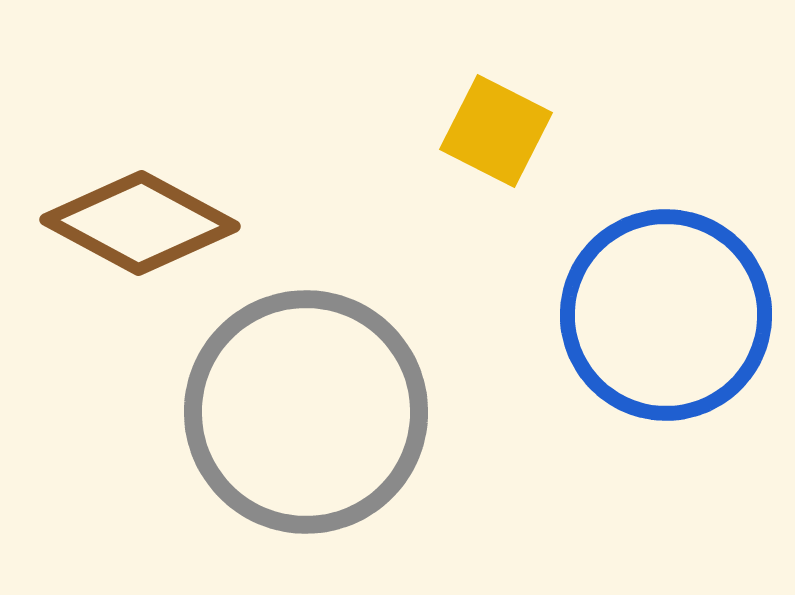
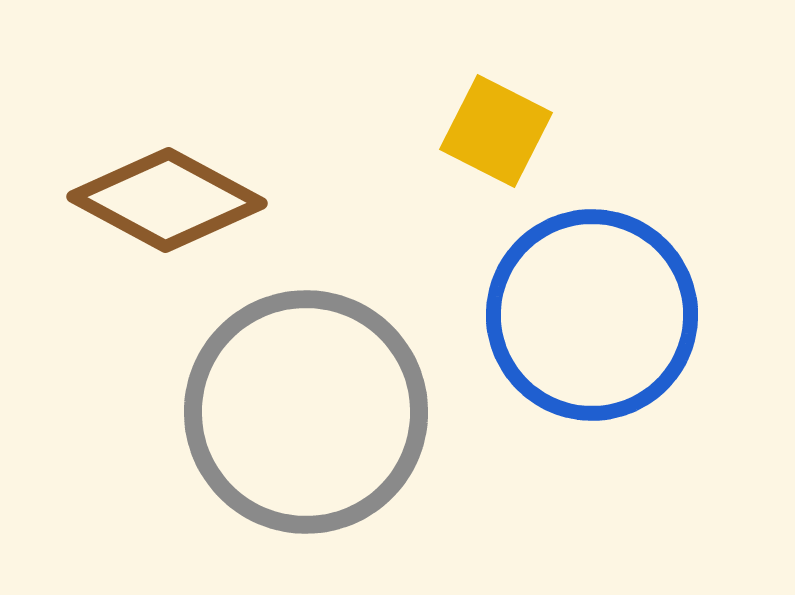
brown diamond: moved 27 px right, 23 px up
blue circle: moved 74 px left
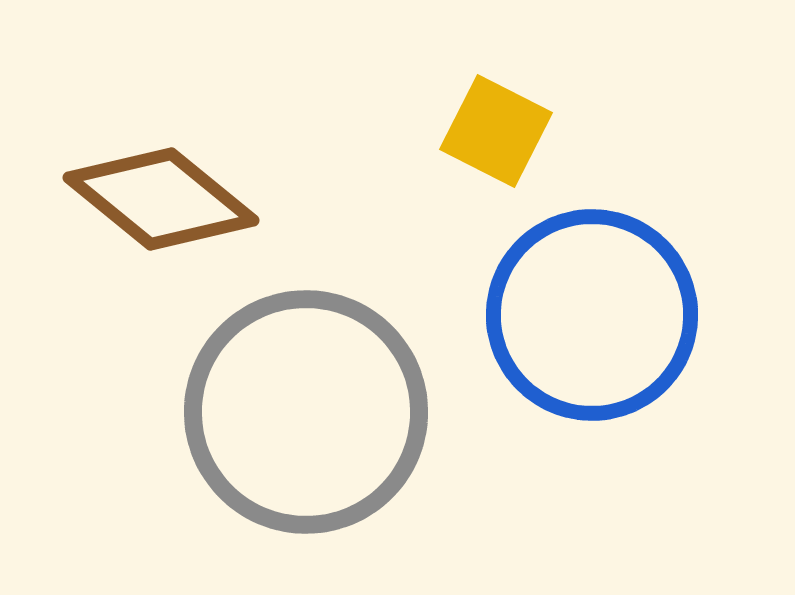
brown diamond: moved 6 px left, 1 px up; rotated 11 degrees clockwise
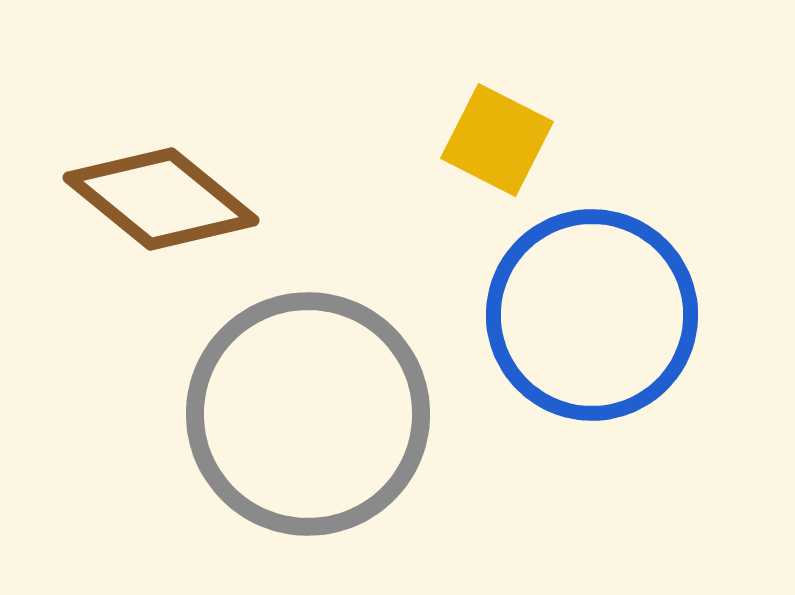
yellow square: moved 1 px right, 9 px down
gray circle: moved 2 px right, 2 px down
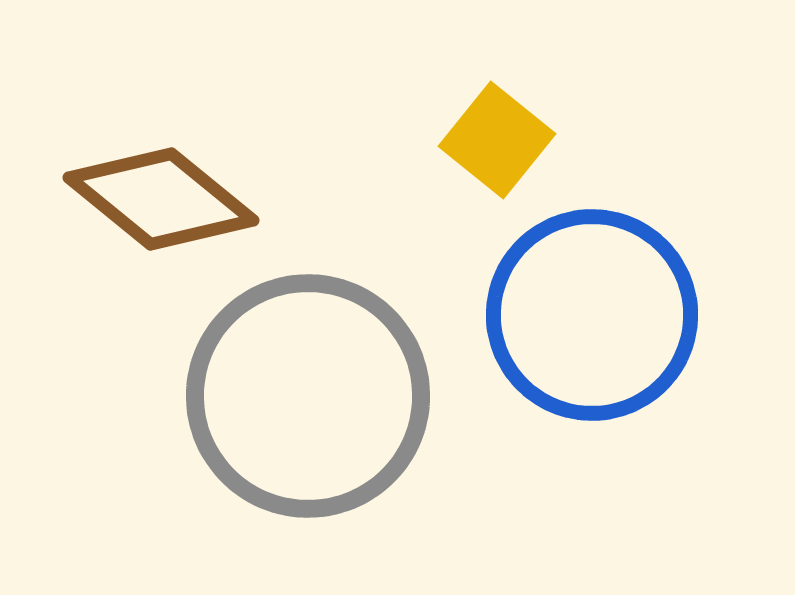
yellow square: rotated 12 degrees clockwise
gray circle: moved 18 px up
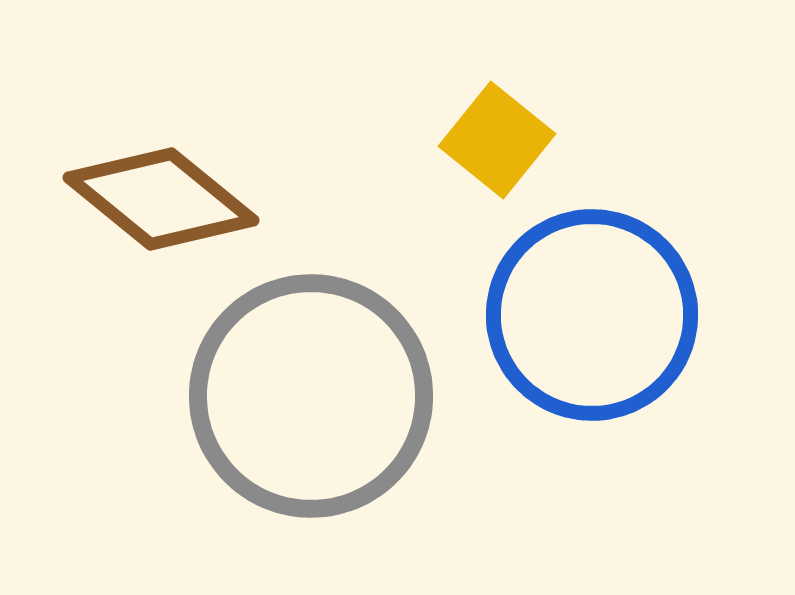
gray circle: moved 3 px right
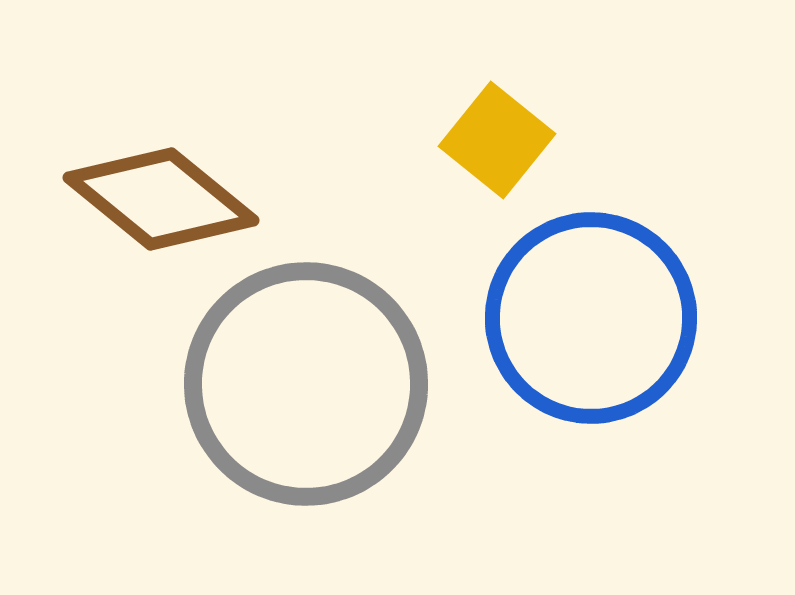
blue circle: moved 1 px left, 3 px down
gray circle: moved 5 px left, 12 px up
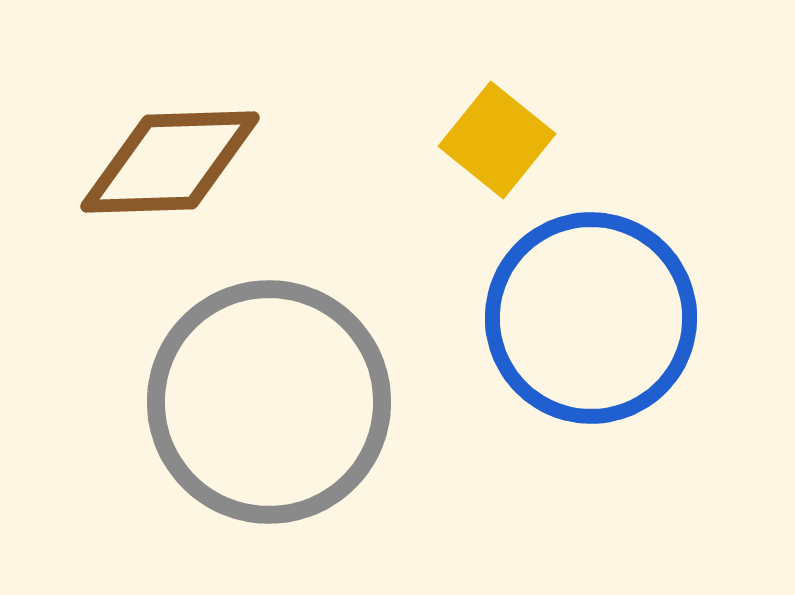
brown diamond: moved 9 px right, 37 px up; rotated 41 degrees counterclockwise
gray circle: moved 37 px left, 18 px down
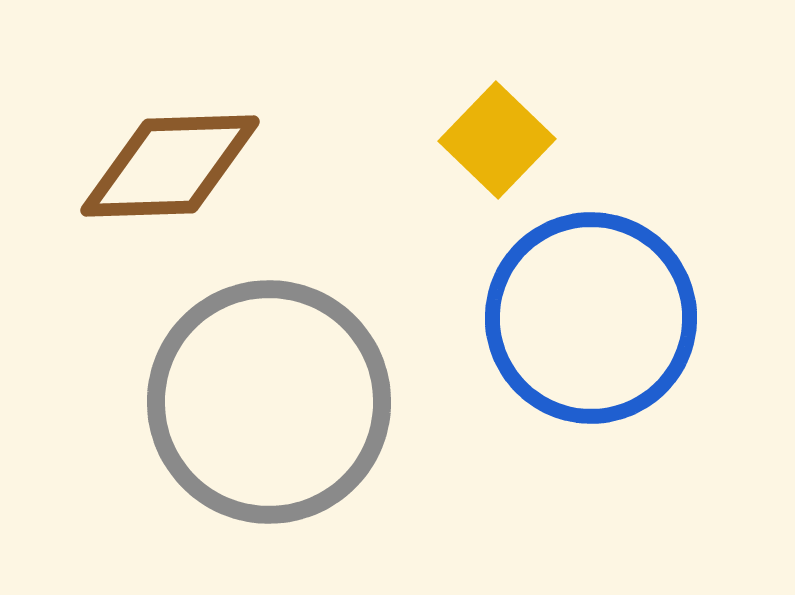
yellow square: rotated 5 degrees clockwise
brown diamond: moved 4 px down
